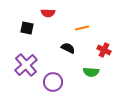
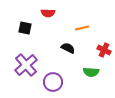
black square: moved 2 px left
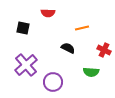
black square: moved 2 px left
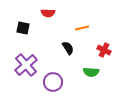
black semicircle: rotated 32 degrees clockwise
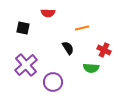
green semicircle: moved 4 px up
